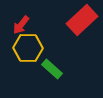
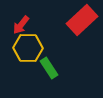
green rectangle: moved 3 px left, 1 px up; rotated 15 degrees clockwise
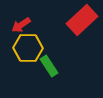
red arrow: rotated 18 degrees clockwise
green rectangle: moved 2 px up
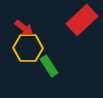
red arrow: moved 3 px right, 3 px down; rotated 108 degrees counterclockwise
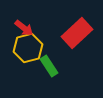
red rectangle: moved 5 px left, 13 px down
yellow hexagon: rotated 16 degrees counterclockwise
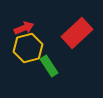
red arrow: rotated 60 degrees counterclockwise
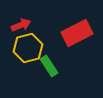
red arrow: moved 3 px left, 3 px up
red rectangle: rotated 16 degrees clockwise
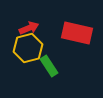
red arrow: moved 8 px right, 3 px down
red rectangle: rotated 40 degrees clockwise
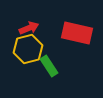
yellow hexagon: moved 1 px down
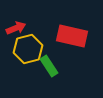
red arrow: moved 13 px left
red rectangle: moved 5 px left, 3 px down
